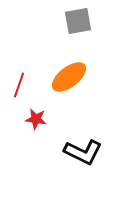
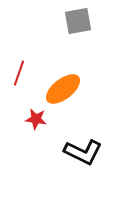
orange ellipse: moved 6 px left, 12 px down
red line: moved 12 px up
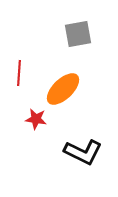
gray square: moved 13 px down
red line: rotated 15 degrees counterclockwise
orange ellipse: rotated 6 degrees counterclockwise
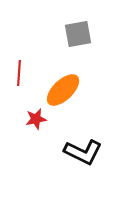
orange ellipse: moved 1 px down
red star: rotated 20 degrees counterclockwise
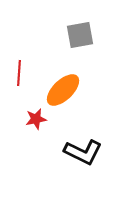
gray square: moved 2 px right, 1 px down
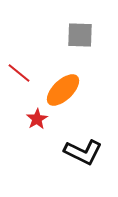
gray square: rotated 12 degrees clockwise
red line: rotated 55 degrees counterclockwise
red star: moved 1 px right; rotated 20 degrees counterclockwise
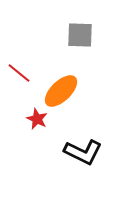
orange ellipse: moved 2 px left, 1 px down
red star: rotated 15 degrees counterclockwise
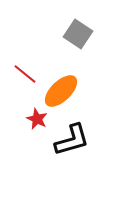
gray square: moved 2 px left, 1 px up; rotated 32 degrees clockwise
red line: moved 6 px right, 1 px down
black L-shape: moved 11 px left, 12 px up; rotated 42 degrees counterclockwise
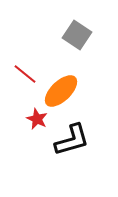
gray square: moved 1 px left, 1 px down
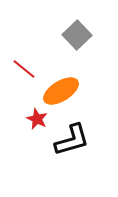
gray square: rotated 12 degrees clockwise
red line: moved 1 px left, 5 px up
orange ellipse: rotated 12 degrees clockwise
